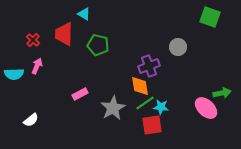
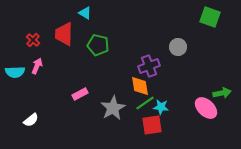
cyan triangle: moved 1 px right, 1 px up
cyan semicircle: moved 1 px right, 2 px up
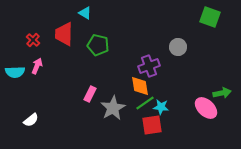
pink rectangle: moved 10 px right; rotated 35 degrees counterclockwise
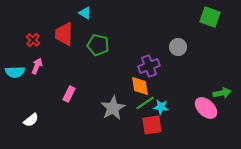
pink rectangle: moved 21 px left
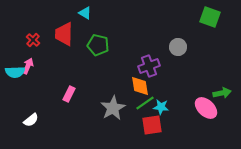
pink arrow: moved 9 px left
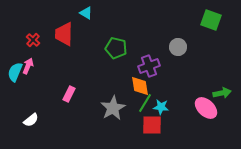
cyan triangle: moved 1 px right
green square: moved 1 px right, 3 px down
green pentagon: moved 18 px right, 3 px down
cyan semicircle: rotated 114 degrees clockwise
green line: rotated 24 degrees counterclockwise
red square: rotated 10 degrees clockwise
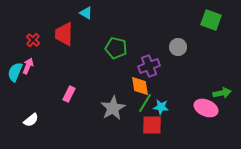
pink ellipse: rotated 20 degrees counterclockwise
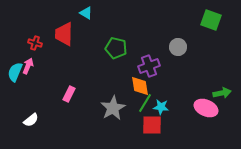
red cross: moved 2 px right, 3 px down; rotated 24 degrees counterclockwise
